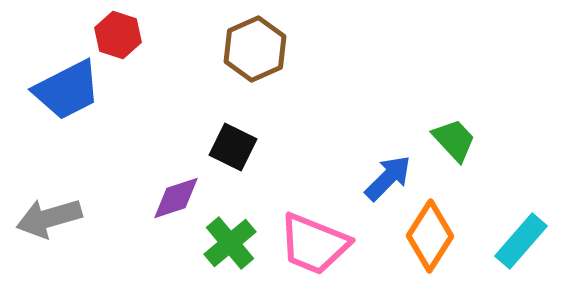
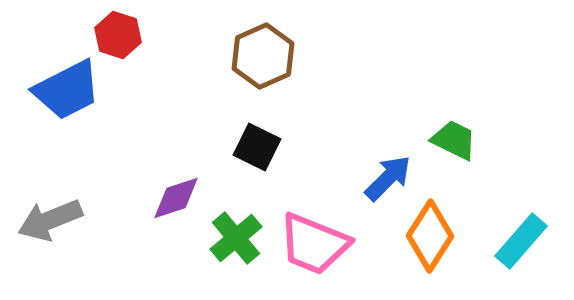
brown hexagon: moved 8 px right, 7 px down
green trapezoid: rotated 21 degrees counterclockwise
black square: moved 24 px right
gray arrow: moved 1 px right, 2 px down; rotated 6 degrees counterclockwise
green cross: moved 6 px right, 5 px up
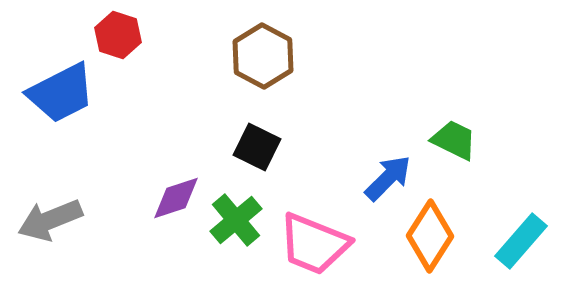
brown hexagon: rotated 8 degrees counterclockwise
blue trapezoid: moved 6 px left, 3 px down
green cross: moved 18 px up
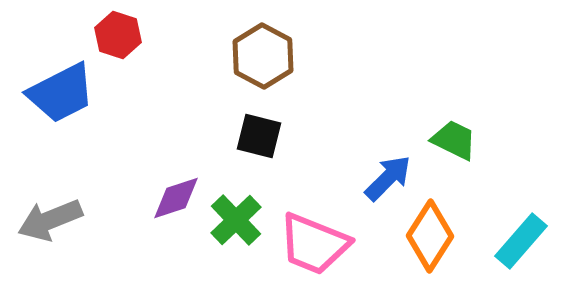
black square: moved 2 px right, 11 px up; rotated 12 degrees counterclockwise
green cross: rotated 4 degrees counterclockwise
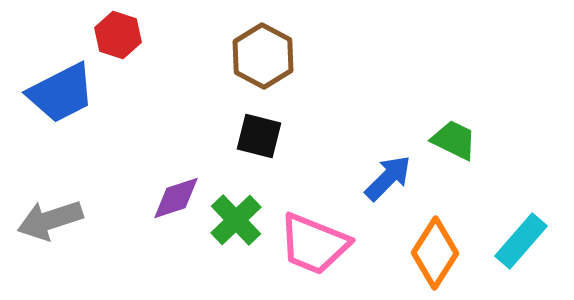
gray arrow: rotated 4 degrees clockwise
orange diamond: moved 5 px right, 17 px down
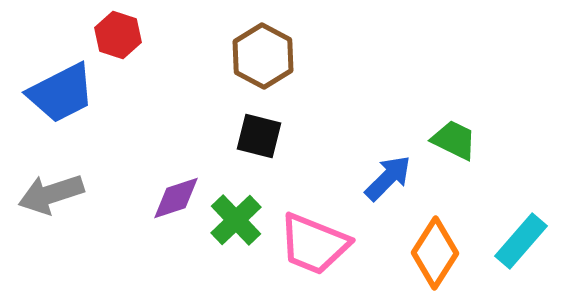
gray arrow: moved 1 px right, 26 px up
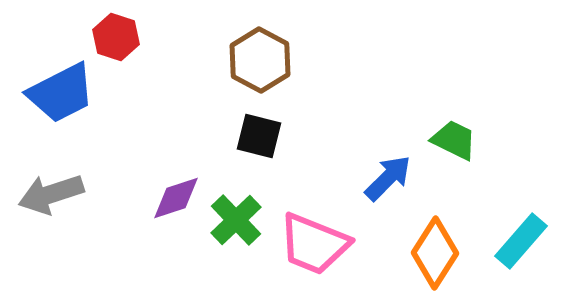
red hexagon: moved 2 px left, 2 px down
brown hexagon: moved 3 px left, 4 px down
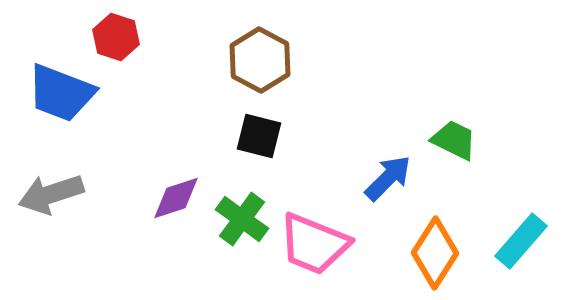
blue trapezoid: rotated 48 degrees clockwise
green cross: moved 6 px right, 1 px up; rotated 10 degrees counterclockwise
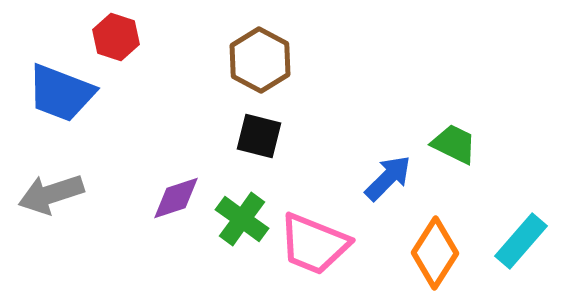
green trapezoid: moved 4 px down
